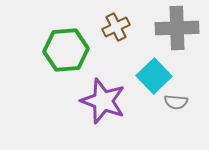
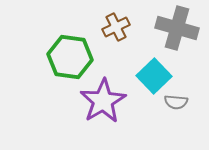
gray cross: rotated 18 degrees clockwise
green hexagon: moved 4 px right, 7 px down; rotated 12 degrees clockwise
purple star: rotated 21 degrees clockwise
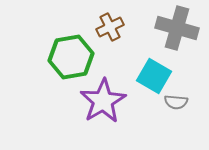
brown cross: moved 6 px left
green hexagon: moved 1 px right; rotated 18 degrees counterclockwise
cyan square: rotated 16 degrees counterclockwise
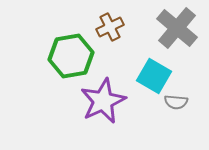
gray cross: rotated 24 degrees clockwise
green hexagon: moved 1 px up
purple star: rotated 6 degrees clockwise
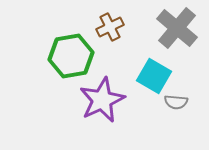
purple star: moved 1 px left, 1 px up
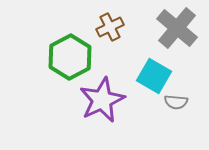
green hexagon: moved 1 px left, 1 px down; rotated 18 degrees counterclockwise
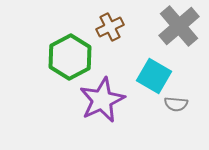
gray cross: moved 2 px right, 2 px up; rotated 9 degrees clockwise
gray semicircle: moved 2 px down
